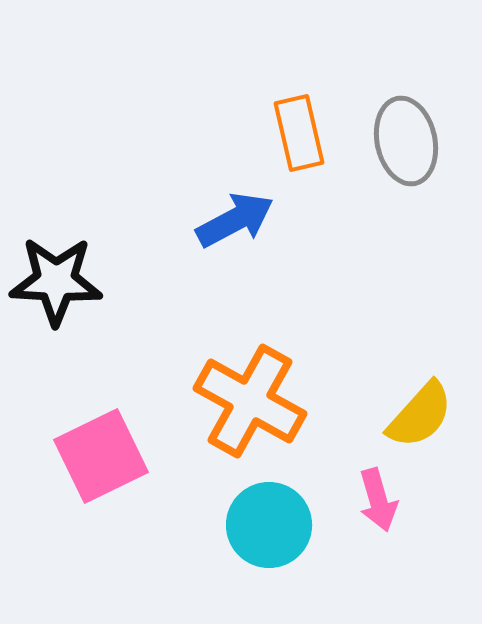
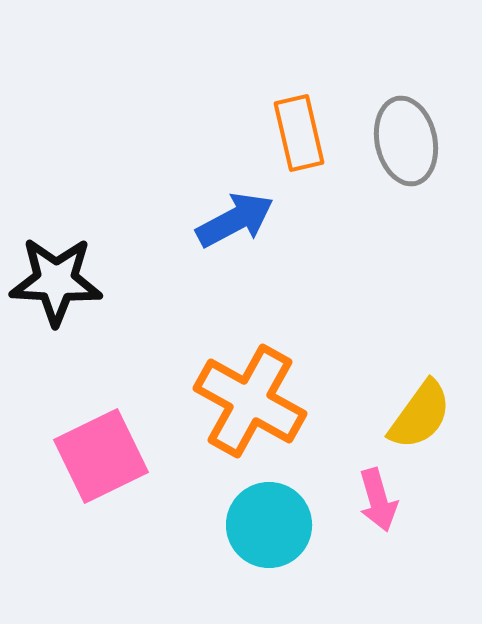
yellow semicircle: rotated 6 degrees counterclockwise
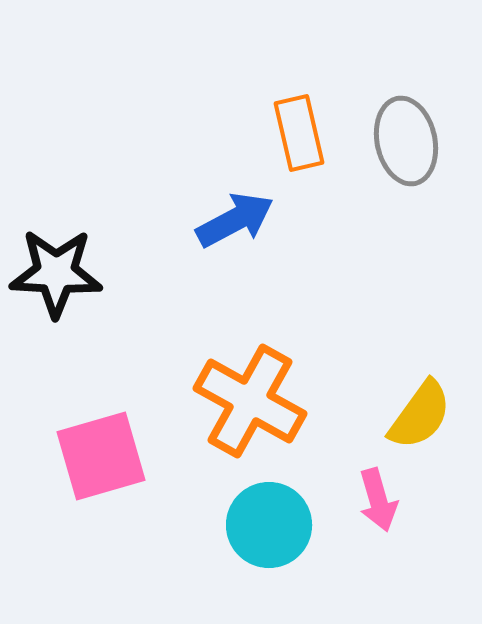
black star: moved 8 px up
pink square: rotated 10 degrees clockwise
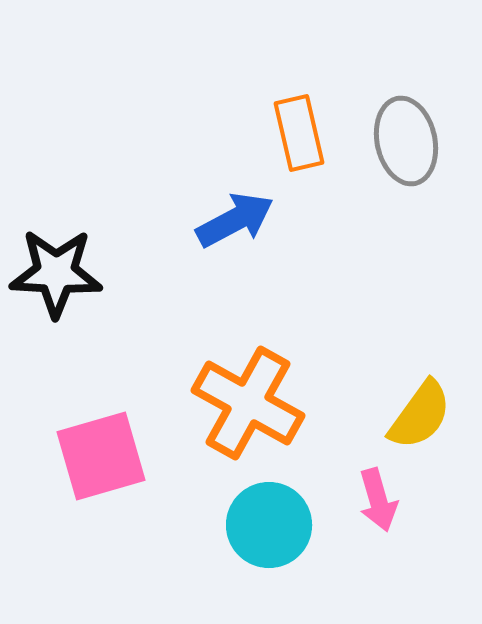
orange cross: moved 2 px left, 2 px down
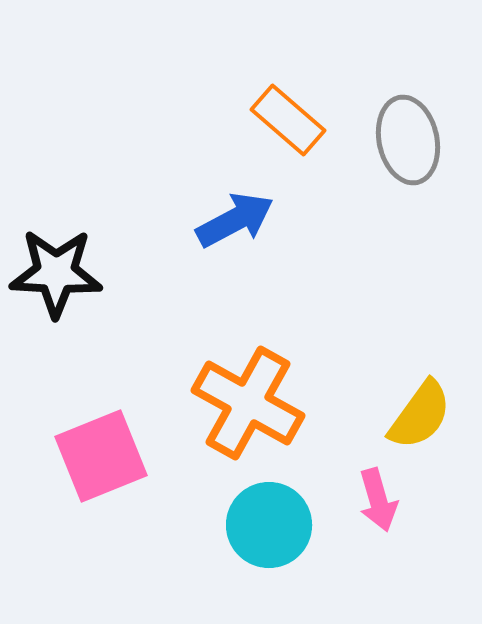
orange rectangle: moved 11 px left, 13 px up; rotated 36 degrees counterclockwise
gray ellipse: moved 2 px right, 1 px up
pink square: rotated 6 degrees counterclockwise
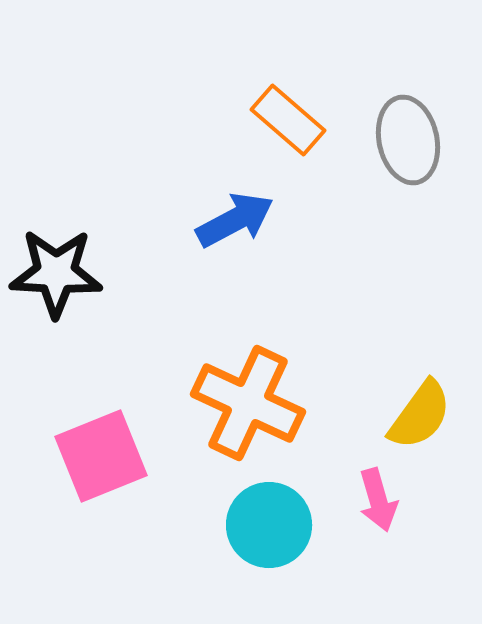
orange cross: rotated 4 degrees counterclockwise
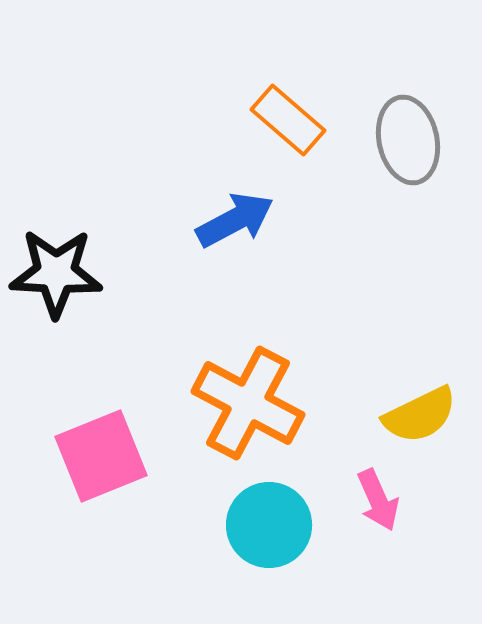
orange cross: rotated 3 degrees clockwise
yellow semicircle: rotated 28 degrees clockwise
pink arrow: rotated 8 degrees counterclockwise
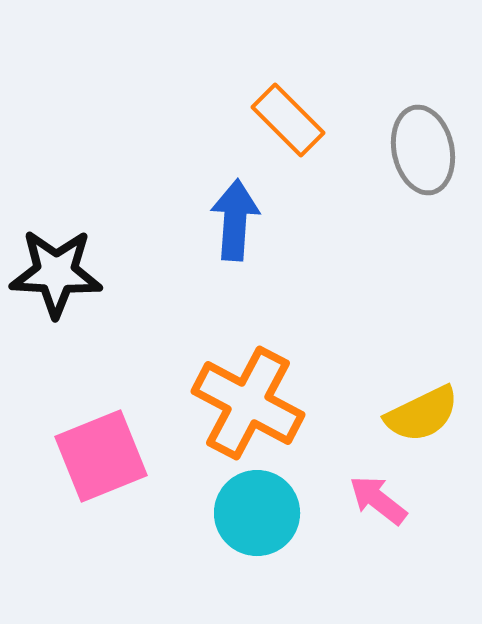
orange rectangle: rotated 4 degrees clockwise
gray ellipse: moved 15 px right, 10 px down
blue arrow: rotated 58 degrees counterclockwise
yellow semicircle: moved 2 px right, 1 px up
pink arrow: rotated 152 degrees clockwise
cyan circle: moved 12 px left, 12 px up
